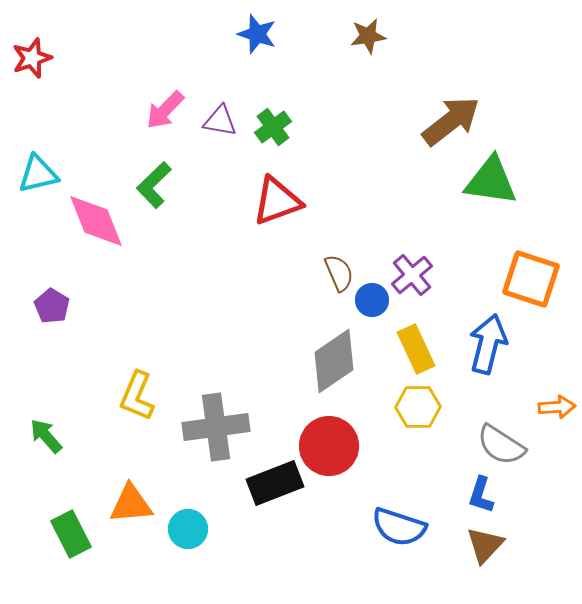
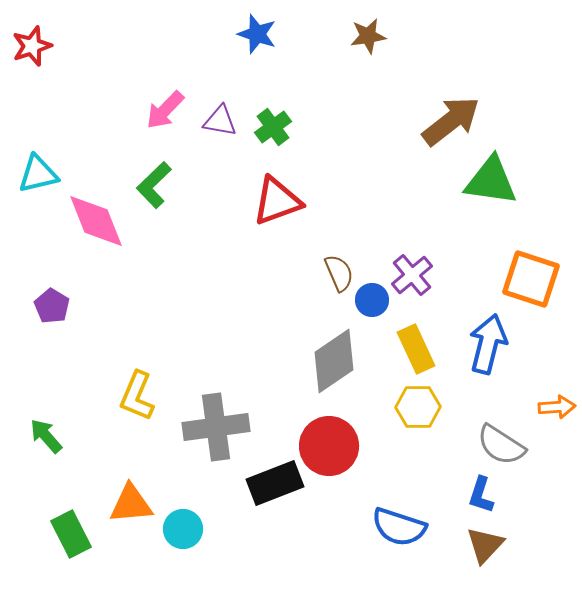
red star: moved 12 px up
cyan circle: moved 5 px left
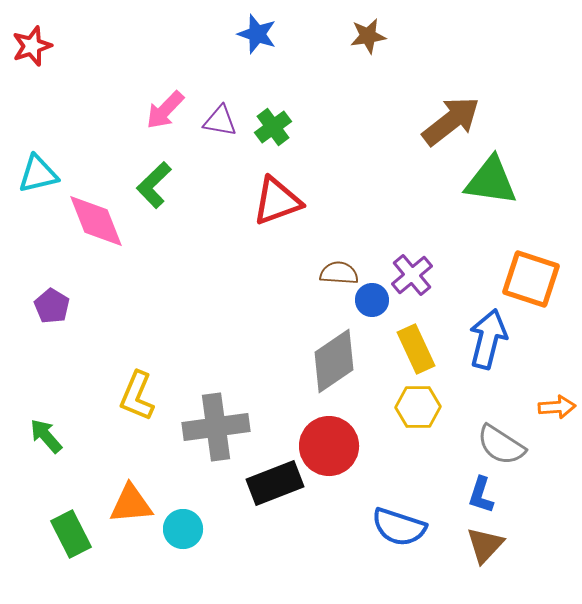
brown semicircle: rotated 63 degrees counterclockwise
blue arrow: moved 5 px up
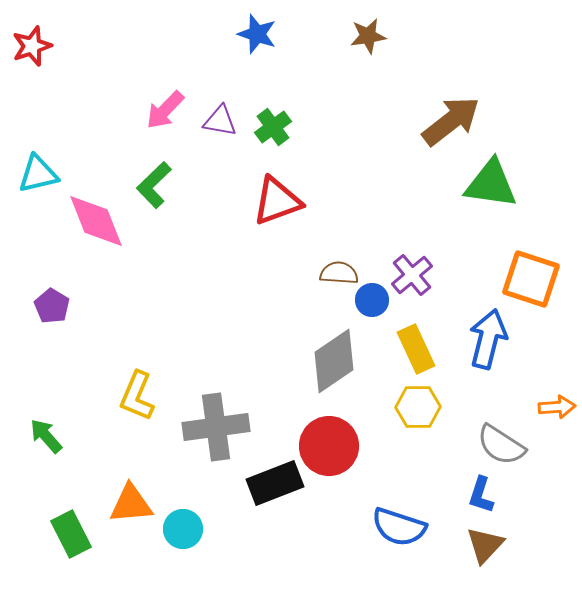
green triangle: moved 3 px down
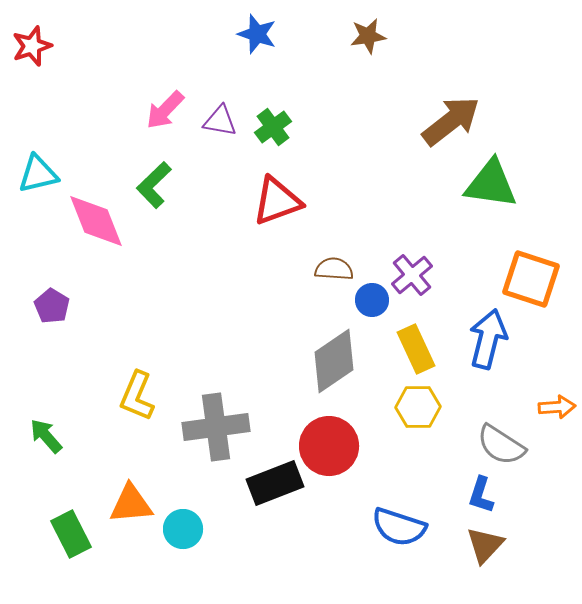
brown semicircle: moved 5 px left, 4 px up
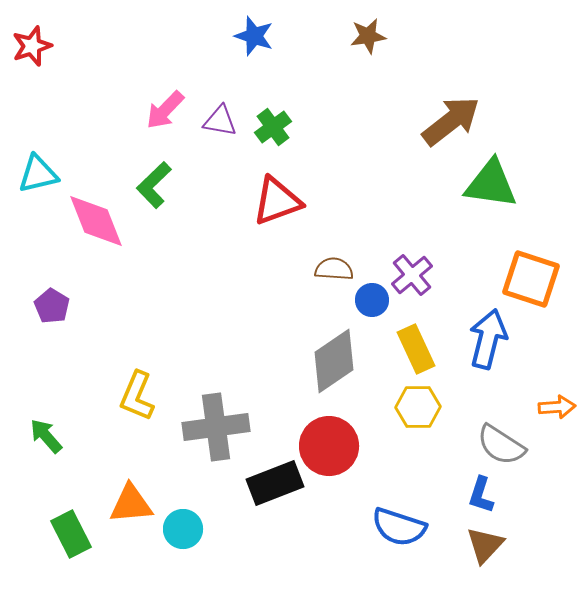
blue star: moved 3 px left, 2 px down
